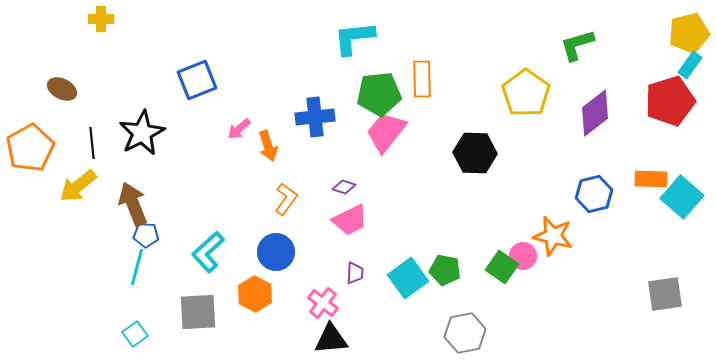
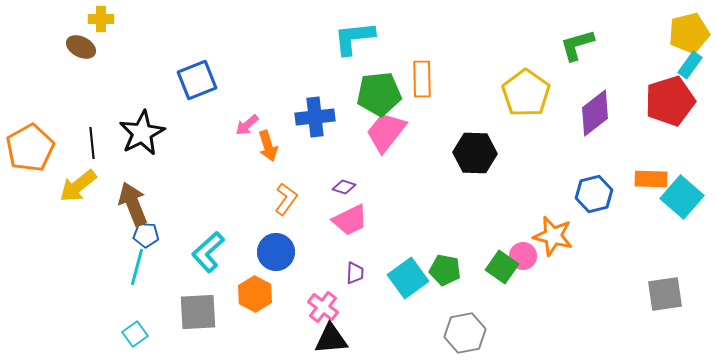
brown ellipse at (62, 89): moved 19 px right, 42 px up
pink arrow at (239, 129): moved 8 px right, 4 px up
pink cross at (323, 303): moved 4 px down
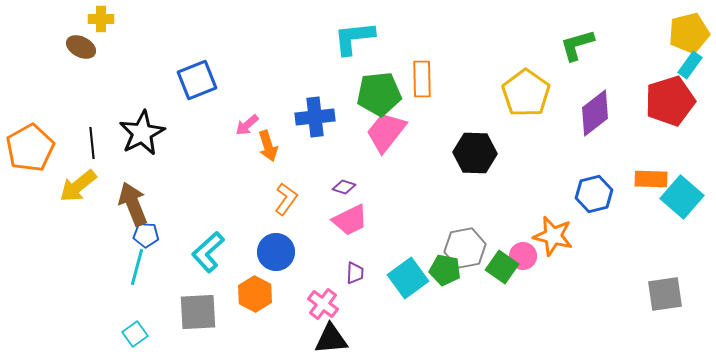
pink cross at (323, 307): moved 3 px up
gray hexagon at (465, 333): moved 85 px up
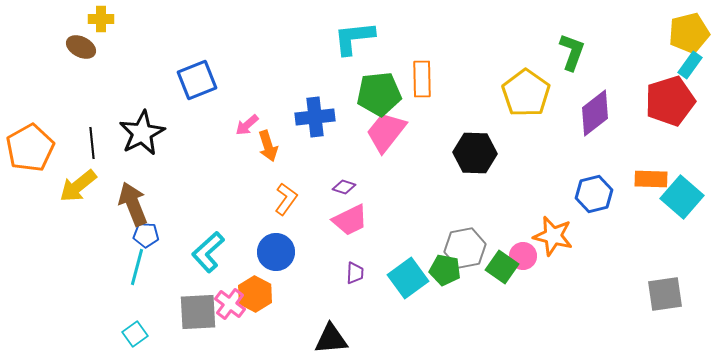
green L-shape at (577, 45): moved 5 px left, 7 px down; rotated 126 degrees clockwise
pink cross at (323, 304): moved 93 px left
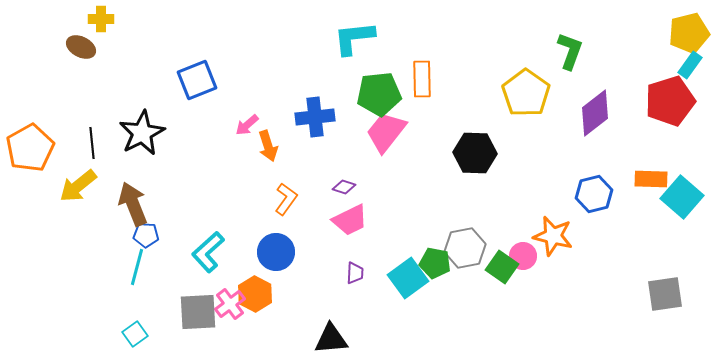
green L-shape at (572, 52): moved 2 px left, 1 px up
green pentagon at (445, 270): moved 10 px left, 7 px up
pink cross at (230, 304): rotated 16 degrees clockwise
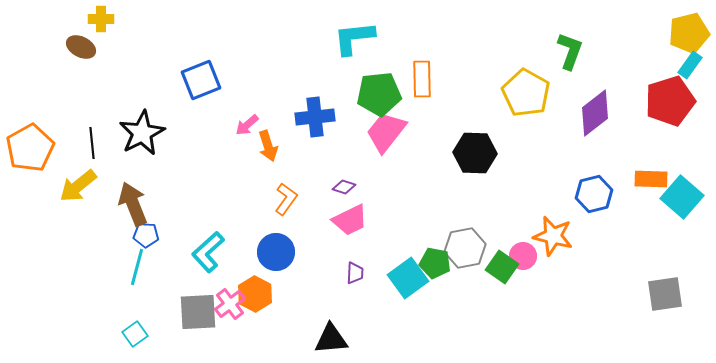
blue square at (197, 80): moved 4 px right
yellow pentagon at (526, 93): rotated 6 degrees counterclockwise
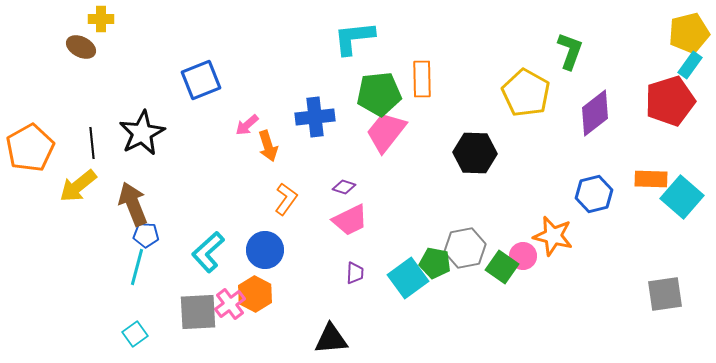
blue circle at (276, 252): moved 11 px left, 2 px up
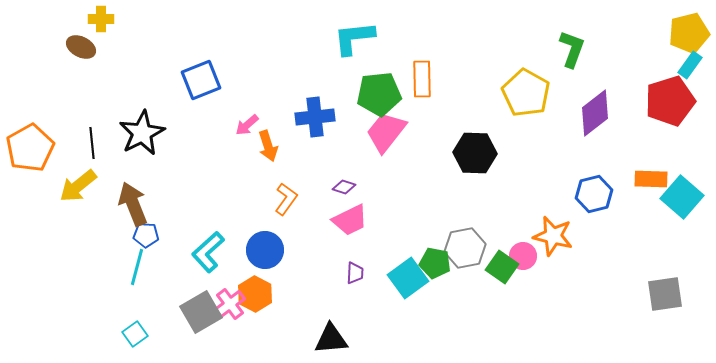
green L-shape at (570, 51): moved 2 px right, 2 px up
gray square at (198, 312): moved 3 px right; rotated 27 degrees counterclockwise
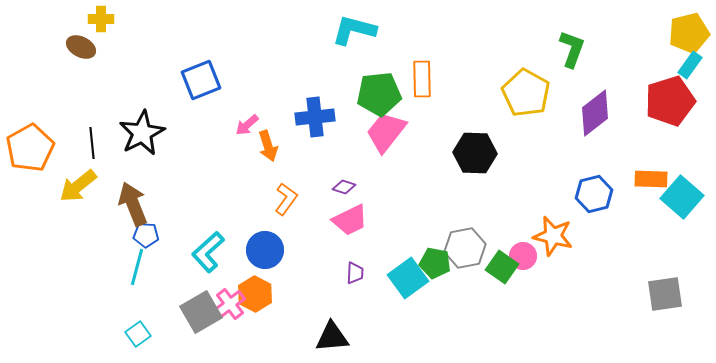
cyan L-shape at (354, 38): moved 8 px up; rotated 21 degrees clockwise
cyan square at (135, 334): moved 3 px right
black triangle at (331, 339): moved 1 px right, 2 px up
